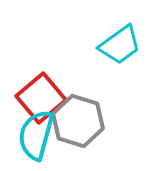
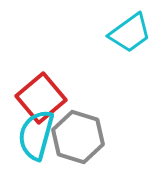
cyan trapezoid: moved 10 px right, 12 px up
gray hexagon: moved 16 px down
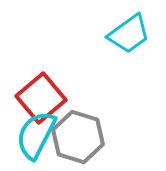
cyan trapezoid: moved 1 px left, 1 px down
cyan semicircle: rotated 12 degrees clockwise
